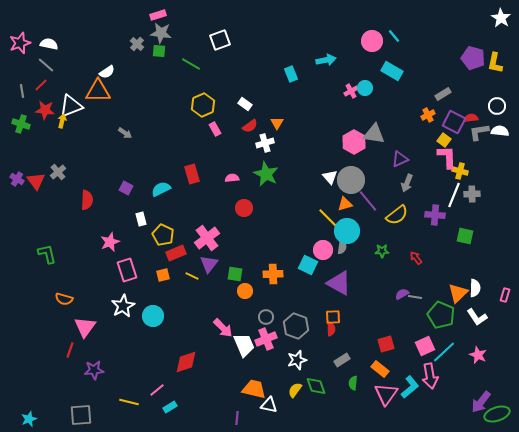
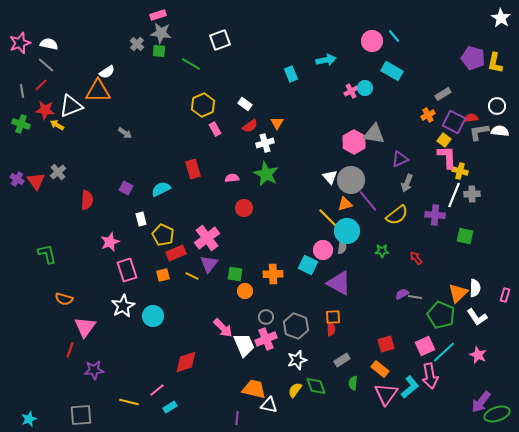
yellow arrow at (62, 121): moved 5 px left, 4 px down; rotated 72 degrees counterclockwise
red rectangle at (192, 174): moved 1 px right, 5 px up
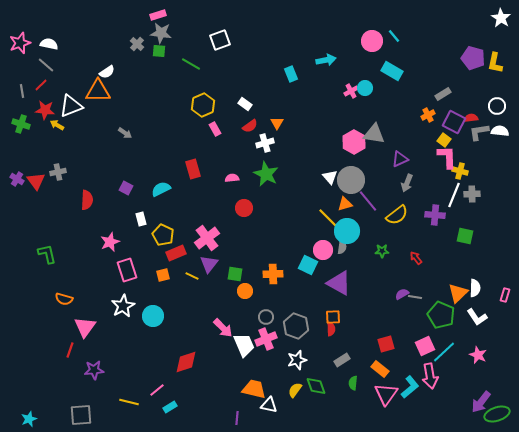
gray cross at (58, 172): rotated 28 degrees clockwise
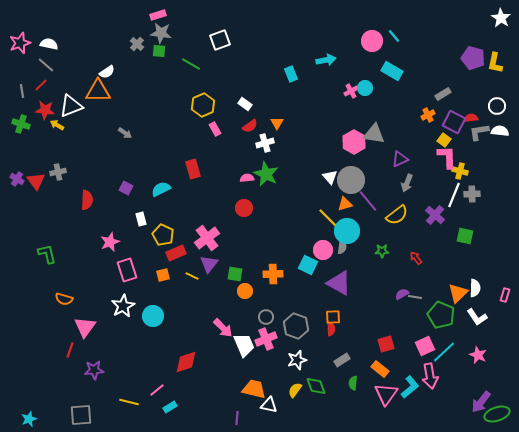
pink semicircle at (232, 178): moved 15 px right
purple cross at (435, 215): rotated 36 degrees clockwise
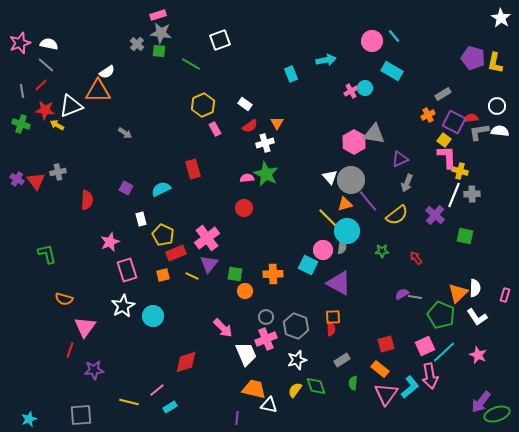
white trapezoid at (244, 345): moved 2 px right, 9 px down
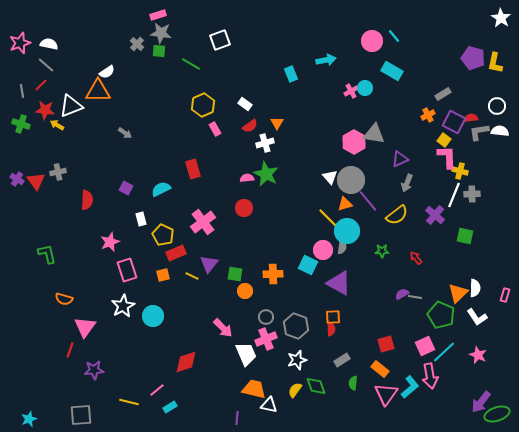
pink cross at (207, 238): moved 4 px left, 16 px up
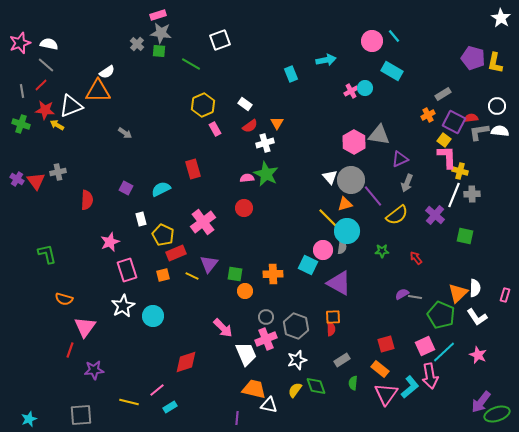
gray triangle at (374, 134): moved 5 px right, 1 px down
purple line at (368, 201): moved 5 px right, 5 px up
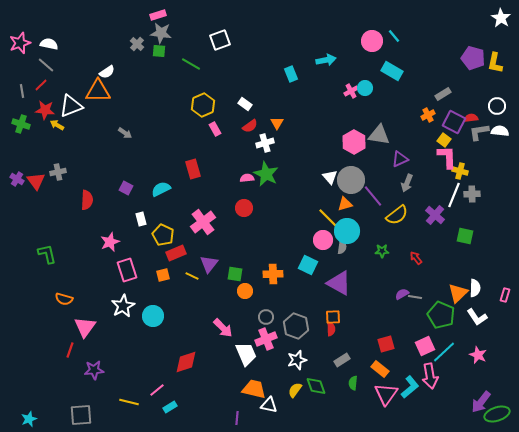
pink circle at (323, 250): moved 10 px up
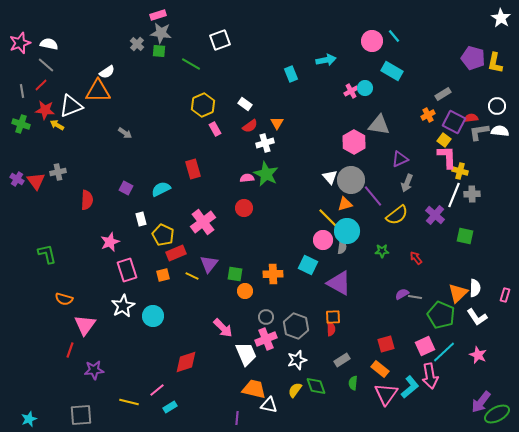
gray triangle at (379, 135): moved 10 px up
pink triangle at (85, 327): moved 2 px up
green ellipse at (497, 414): rotated 10 degrees counterclockwise
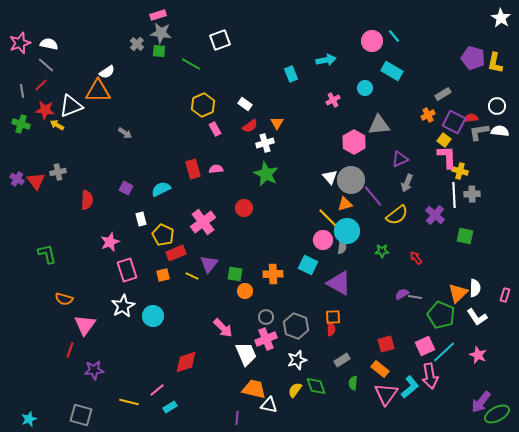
pink cross at (351, 91): moved 18 px left, 9 px down
gray triangle at (379, 125): rotated 15 degrees counterclockwise
pink semicircle at (247, 178): moved 31 px left, 9 px up
white line at (454, 195): rotated 25 degrees counterclockwise
gray square at (81, 415): rotated 20 degrees clockwise
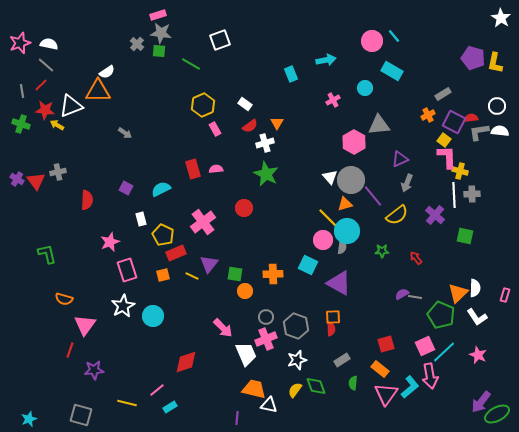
yellow line at (129, 402): moved 2 px left, 1 px down
